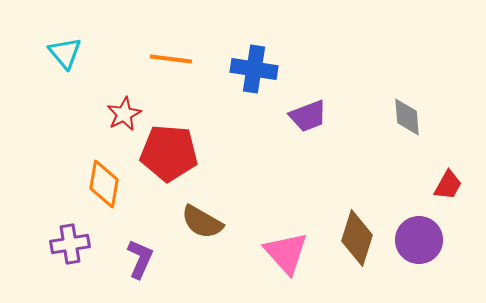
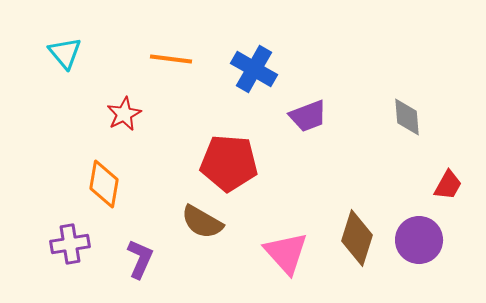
blue cross: rotated 21 degrees clockwise
red pentagon: moved 60 px right, 10 px down
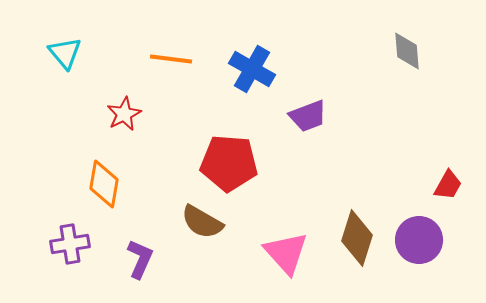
blue cross: moved 2 px left
gray diamond: moved 66 px up
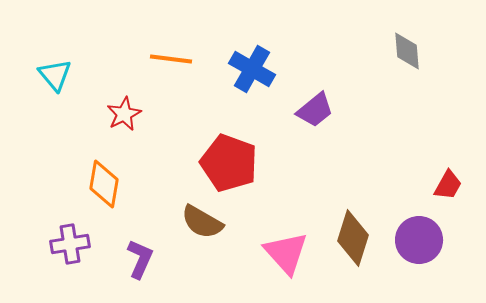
cyan triangle: moved 10 px left, 22 px down
purple trapezoid: moved 7 px right, 6 px up; rotated 18 degrees counterclockwise
red pentagon: rotated 16 degrees clockwise
brown diamond: moved 4 px left
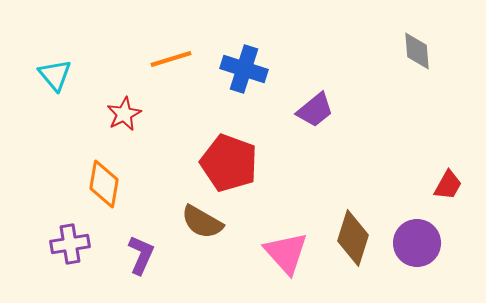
gray diamond: moved 10 px right
orange line: rotated 24 degrees counterclockwise
blue cross: moved 8 px left; rotated 12 degrees counterclockwise
purple circle: moved 2 px left, 3 px down
purple L-shape: moved 1 px right, 4 px up
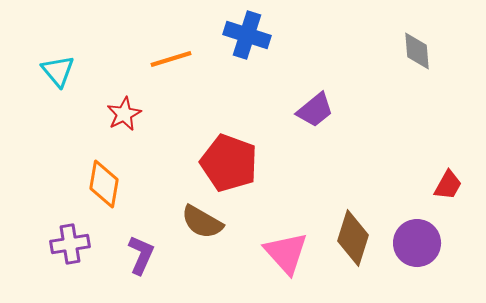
blue cross: moved 3 px right, 34 px up
cyan triangle: moved 3 px right, 4 px up
